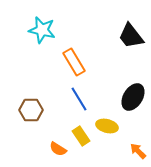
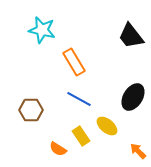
blue line: rotated 30 degrees counterclockwise
yellow ellipse: rotated 25 degrees clockwise
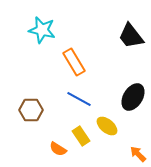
orange arrow: moved 3 px down
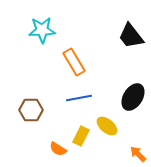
cyan star: rotated 16 degrees counterclockwise
blue line: moved 1 px up; rotated 40 degrees counterclockwise
yellow rectangle: rotated 60 degrees clockwise
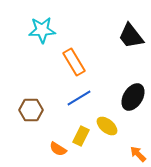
blue line: rotated 20 degrees counterclockwise
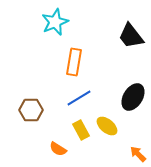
cyan star: moved 13 px right, 8 px up; rotated 20 degrees counterclockwise
orange rectangle: rotated 40 degrees clockwise
yellow rectangle: moved 6 px up; rotated 54 degrees counterclockwise
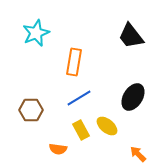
cyan star: moved 19 px left, 11 px down
orange semicircle: rotated 24 degrees counterclockwise
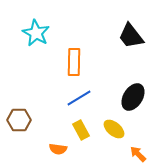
cyan star: rotated 20 degrees counterclockwise
orange rectangle: rotated 8 degrees counterclockwise
brown hexagon: moved 12 px left, 10 px down
yellow ellipse: moved 7 px right, 3 px down
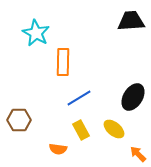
black trapezoid: moved 15 px up; rotated 124 degrees clockwise
orange rectangle: moved 11 px left
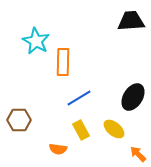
cyan star: moved 8 px down
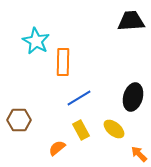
black ellipse: rotated 16 degrees counterclockwise
orange semicircle: moved 1 px left, 1 px up; rotated 132 degrees clockwise
orange arrow: moved 1 px right
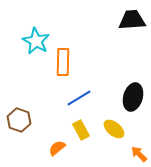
black trapezoid: moved 1 px right, 1 px up
brown hexagon: rotated 20 degrees clockwise
